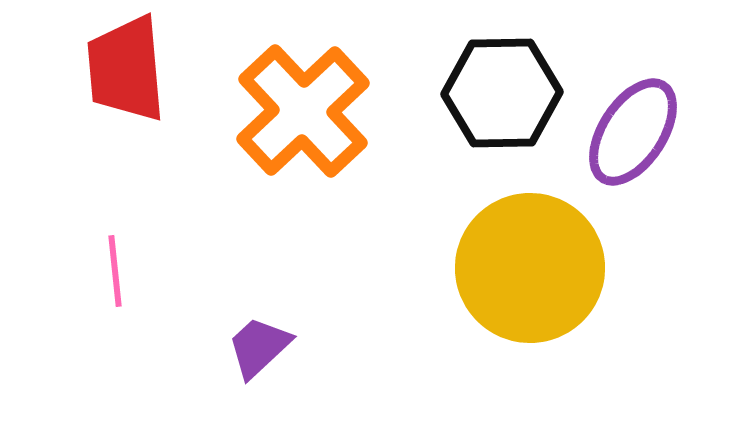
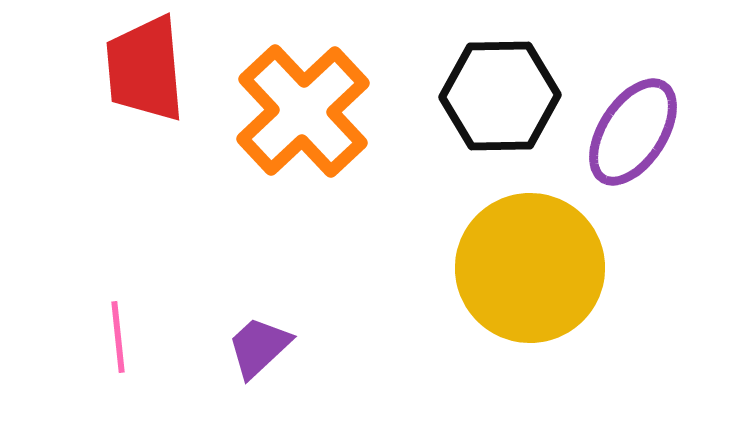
red trapezoid: moved 19 px right
black hexagon: moved 2 px left, 3 px down
pink line: moved 3 px right, 66 px down
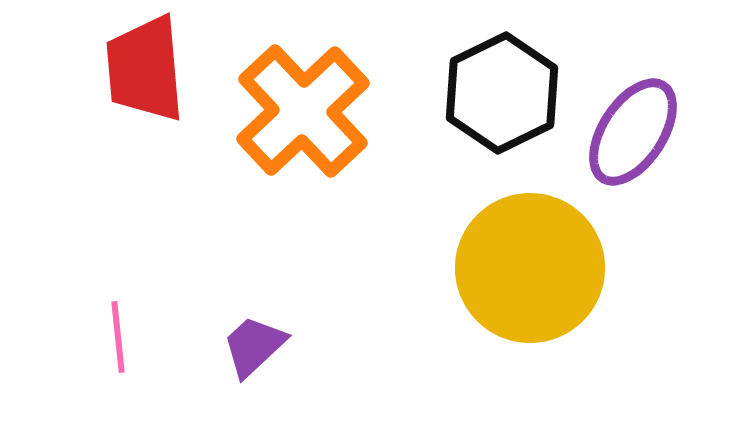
black hexagon: moved 2 px right, 3 px up; rotated 25 degrees counterclockwise
purple trapezoid: moved 5 px left, 1 px up
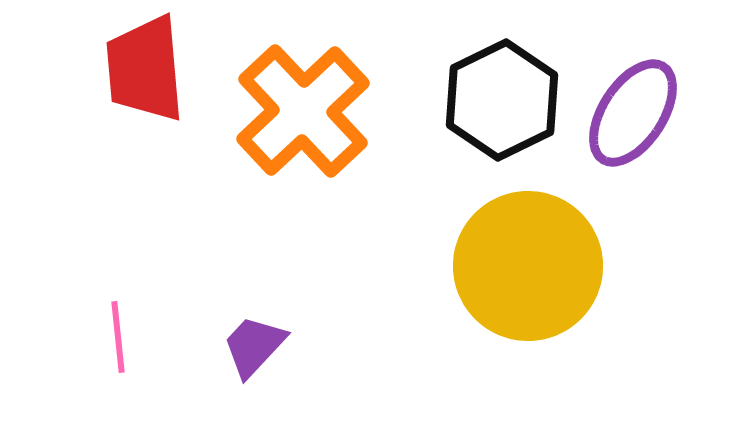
black hexagon: moved 7 px down
purple ellipse: moved 19 px up
yellow circle: moved 2 px left, 2 px up
purple trapezoid: rotated 4 degrees counterclockwise
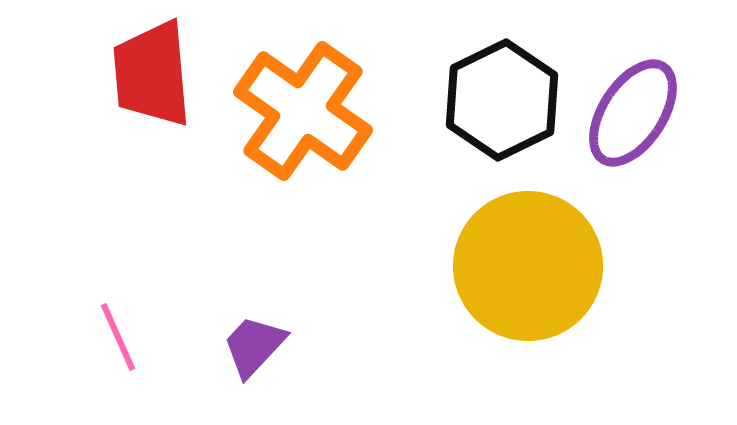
red trapezoid: moved 7 px right, 5 px down
orange cross: rotated 12 degrees counterclockwise
pink line: rotated 18 degrees counterclockwise
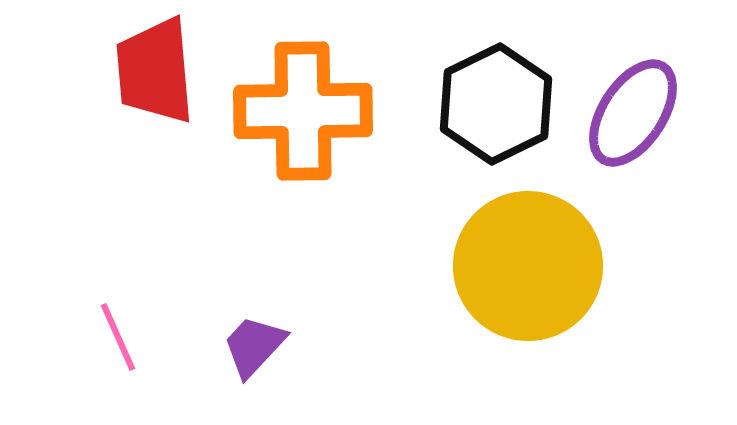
red trapezoid: moved 3 px right, 3 px up
black hexagon: moved 6 px left, 4 px down
orange cross: rotated 36 degrees counterclockwise
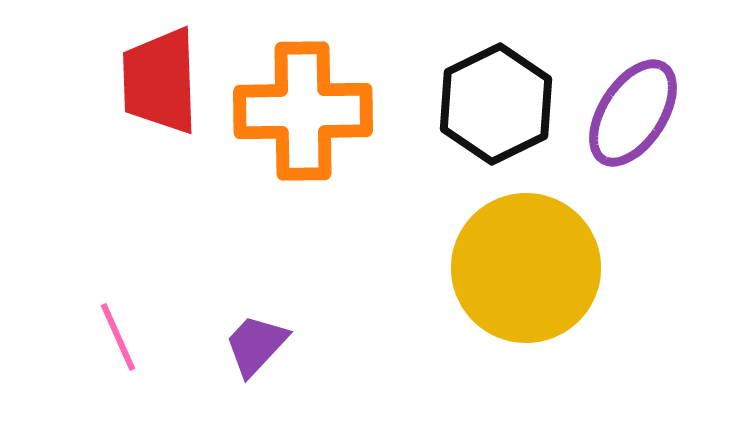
red trapezoid: moved 5 px right, 10 px down; rotated 3 degrees clockwise
yellow circle: moved 2 px left, 2 px down
purple trapezoid: moved 2 px right, 1 px up
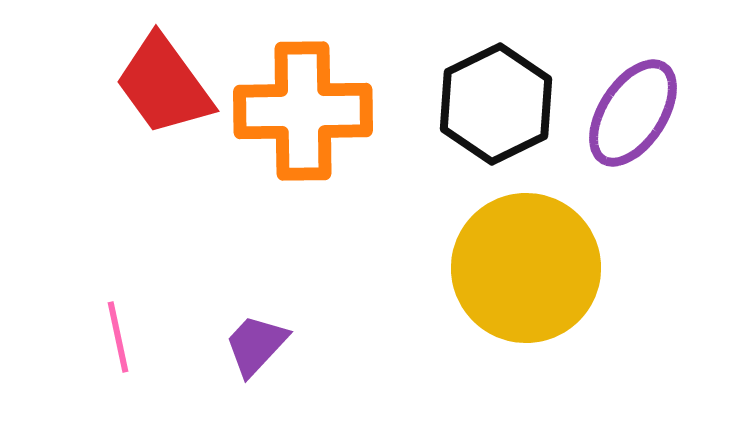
red trapezoid: moved 4 px right, 4 px down; rotated 34 degrees counterclockwise
pink line: rotated 12 degrees clockwise
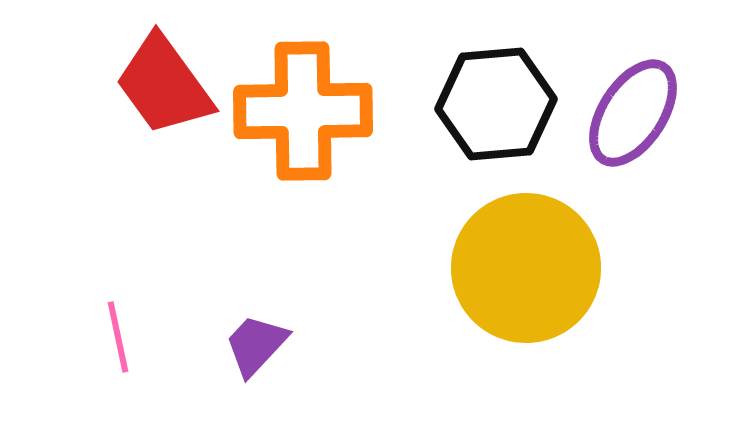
black hexagon: rotated 21 degrees clockwise
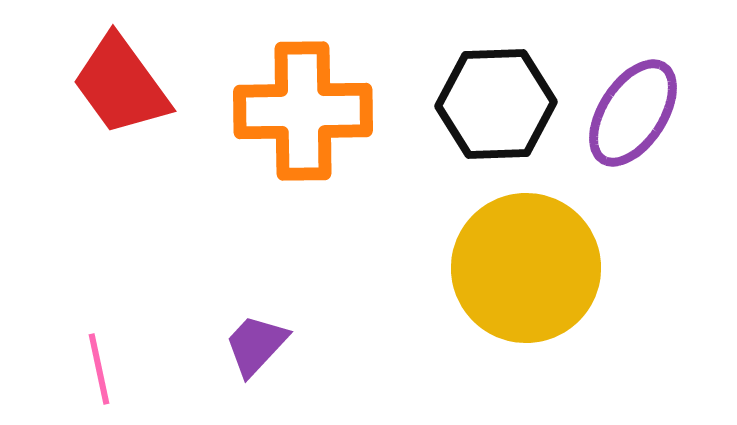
red trapezoid: moved 43 px left
black hexagon: rotated 3 degrees clockwise
pink line: moved 19 px left, 32 px down
